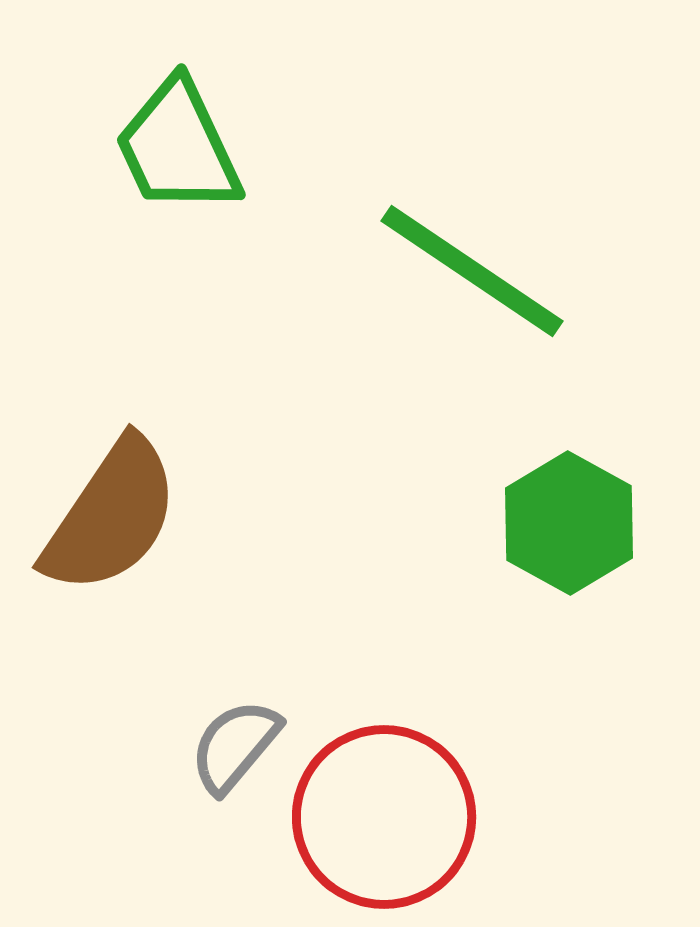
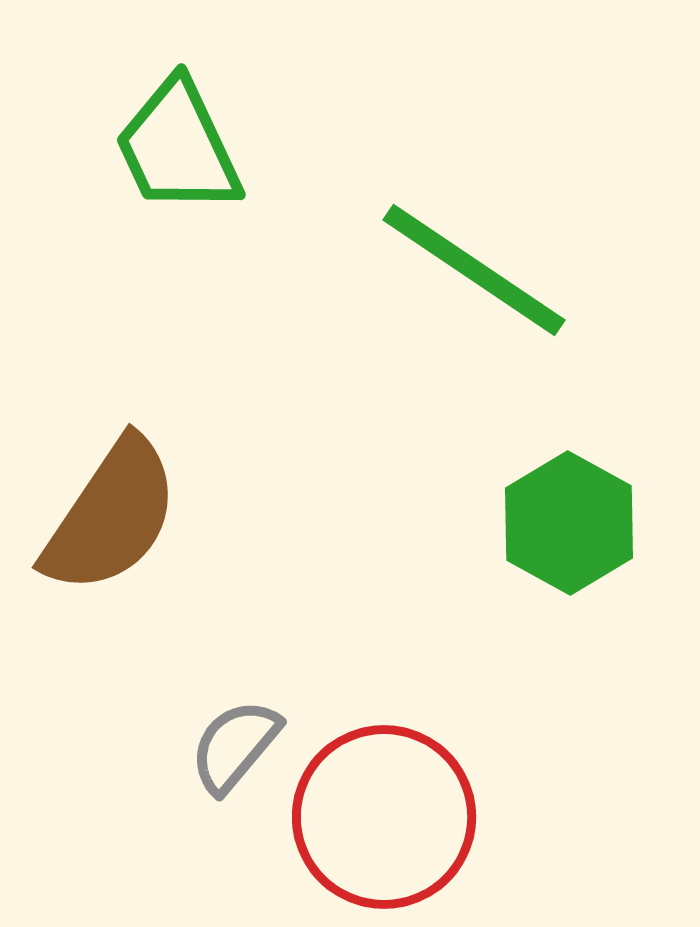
green line: moved 2 px right, 1 px up
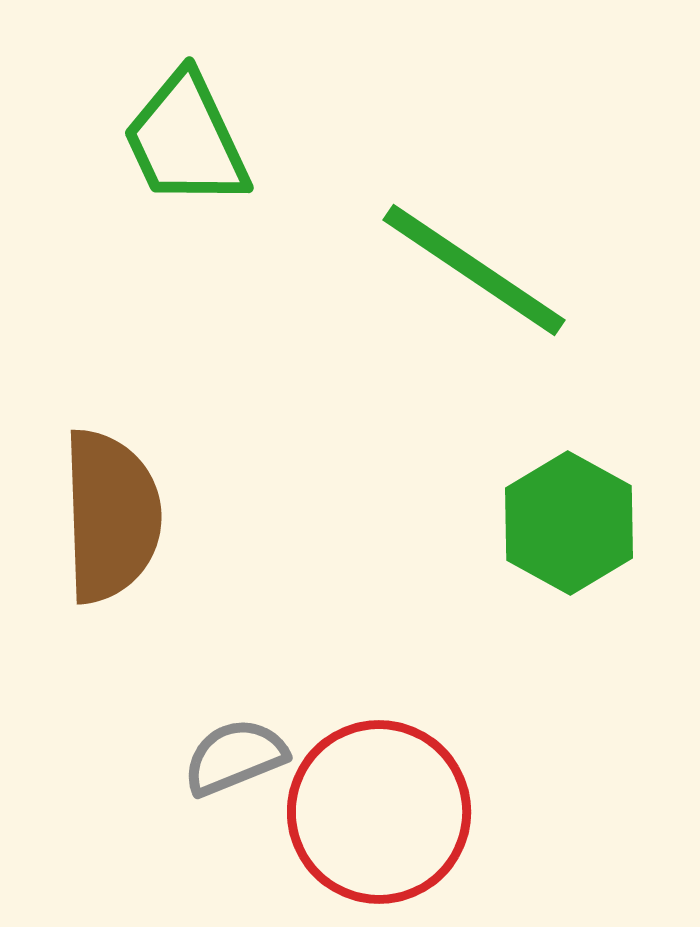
green trapezoid: moved 8 px right, 7 px up
brown semicircle: rotated 36 degrees counterclockwise
gray semicircle: moved 11 px down; rotated 28 degrees clockwise
red circle: moved 5 px left, 5 px up
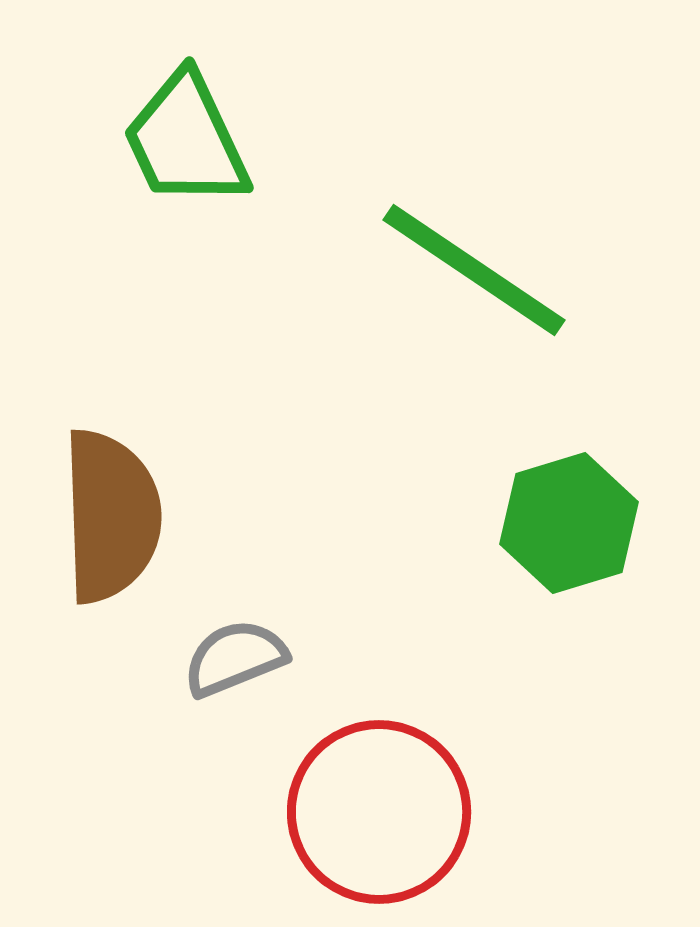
green hexagon: rotated 14 degrees clockwise
gray semicircle: moved 99 px up
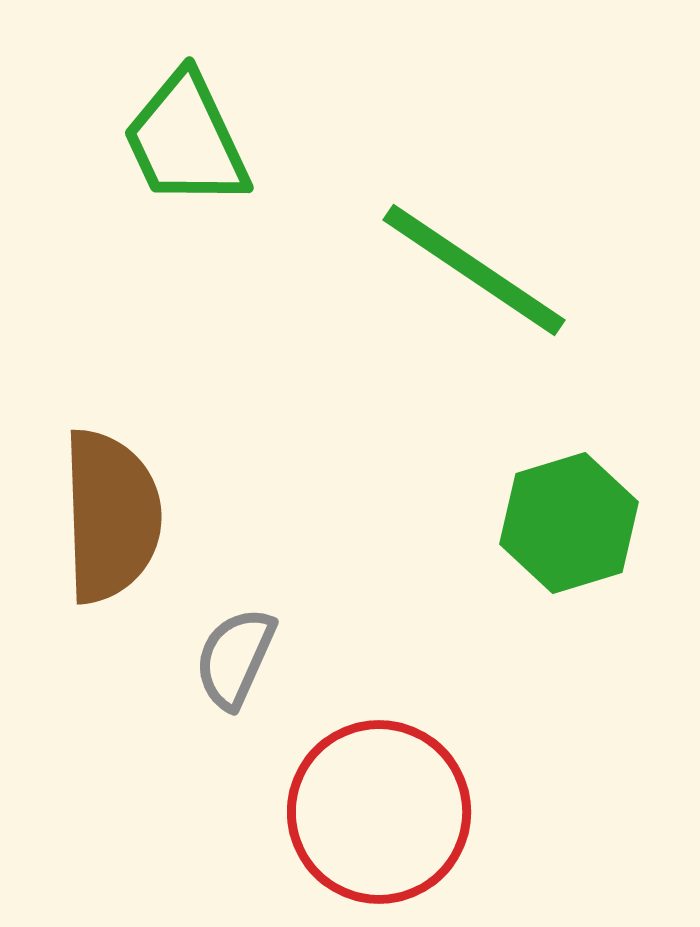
gray semicircle: rotated 44 degrees counterclockwise
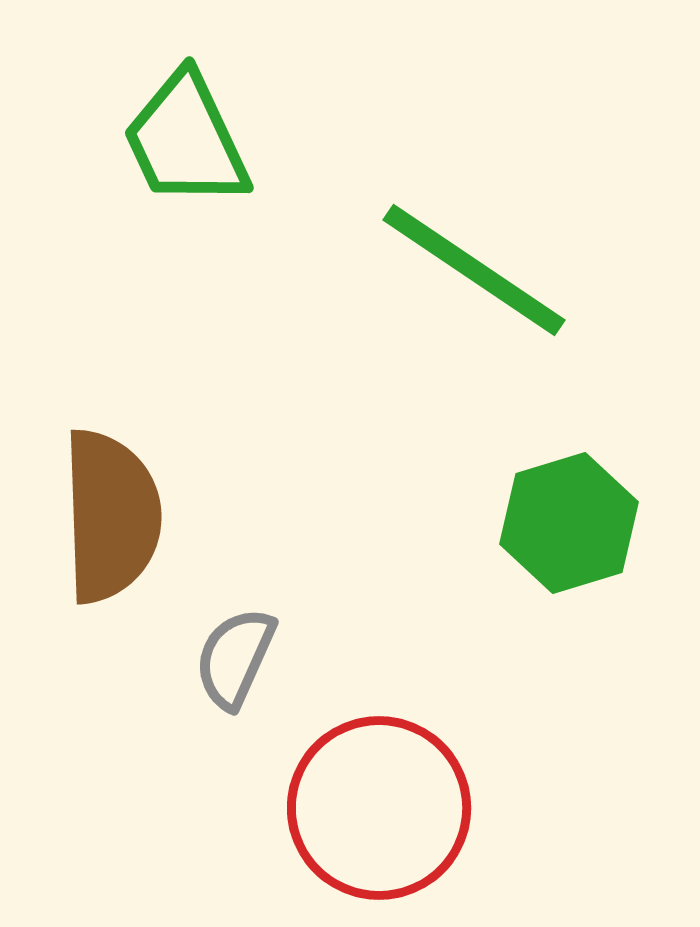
red circle: moved 4 px up
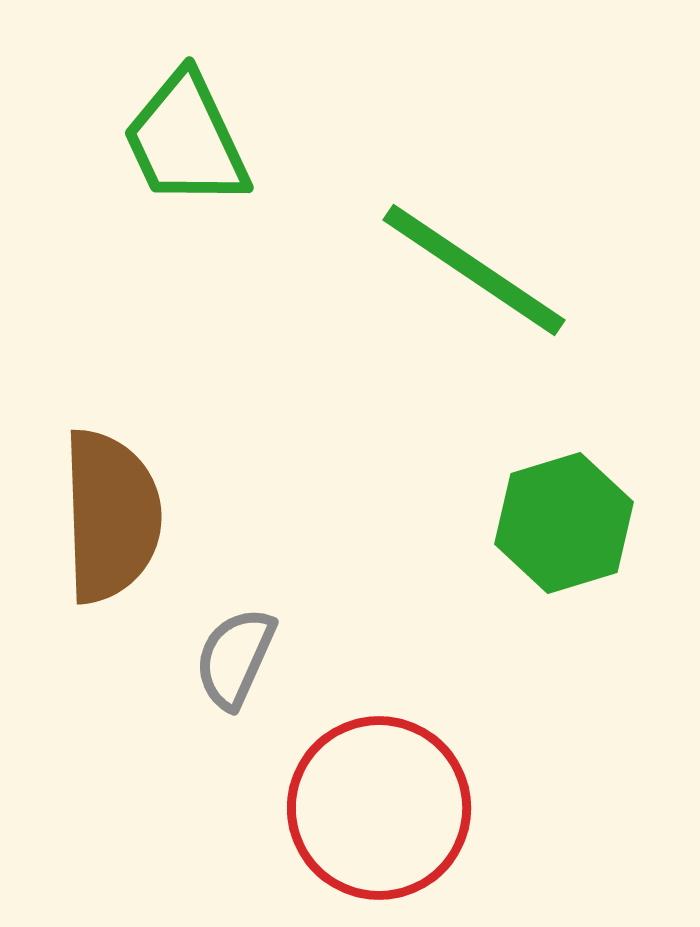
green hexagon: moved 5 px left
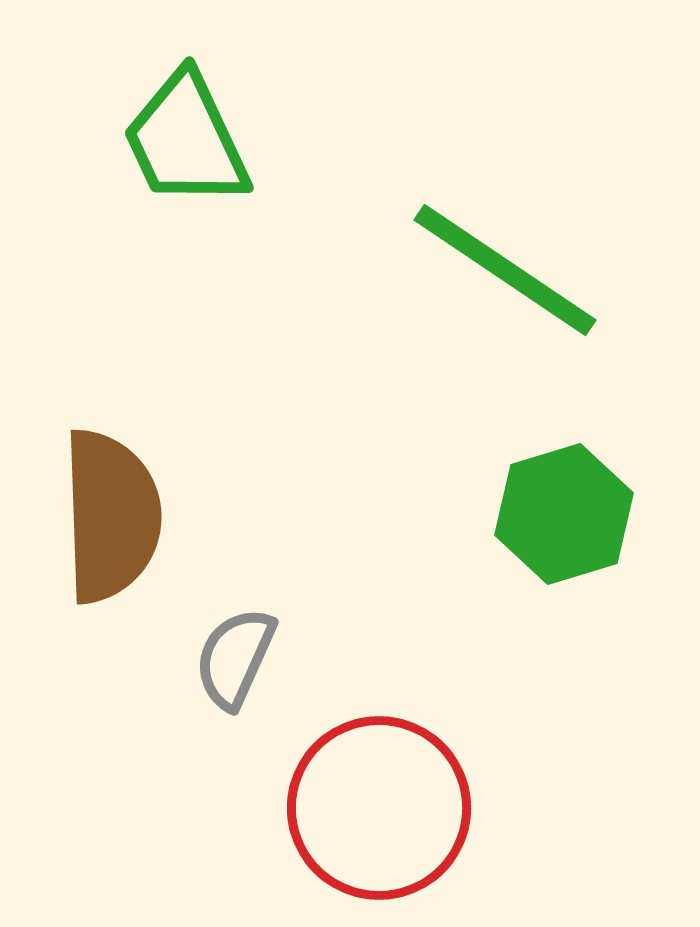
green line: moved 31 px right
green hexagon: moved 9 px up
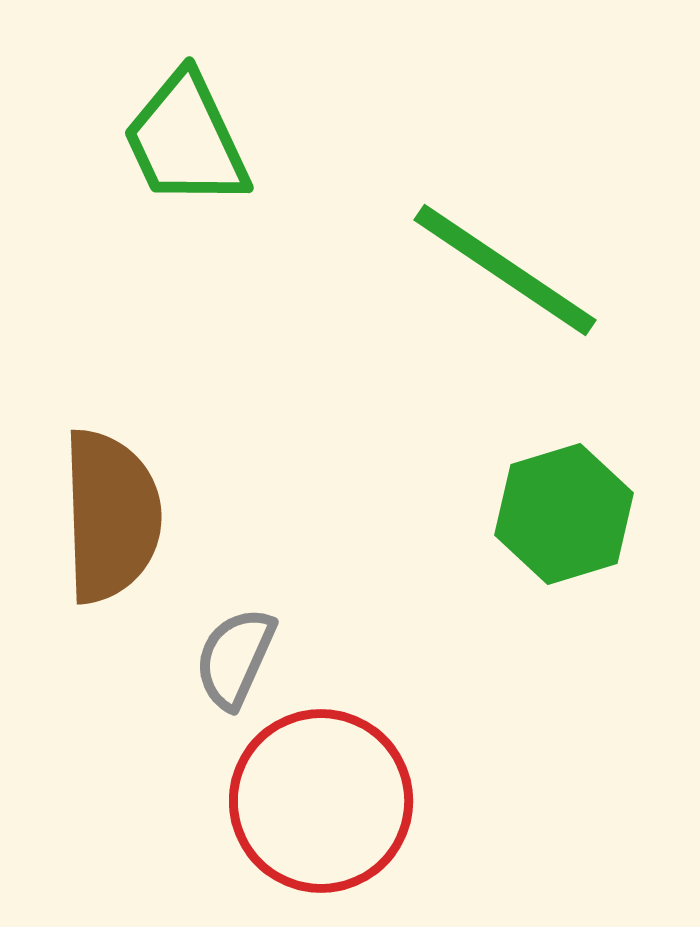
red circle: moved 58 px left, 7 px up
